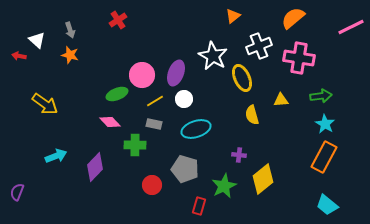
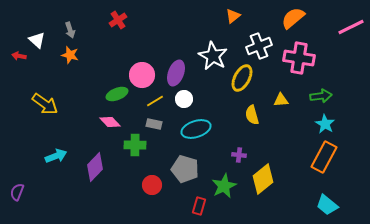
yellow ellipse: rotated 52 degrees clockwise
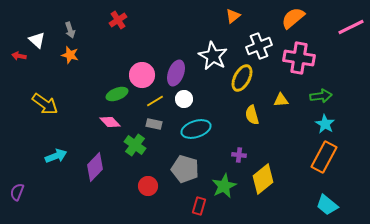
green cross: rotated 35 degrees clockwise
red circle: moved 4 px left, 1 px down
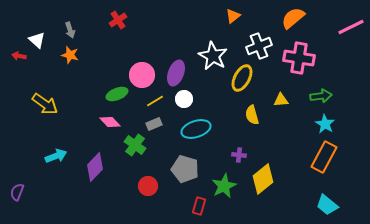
gray rectangle: rotated 35 degrees counterclockwise
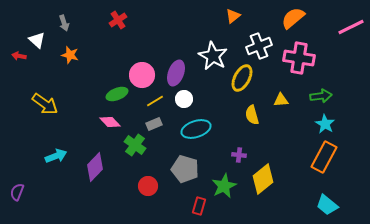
gray arrow: moved 6 px left, 7 px up
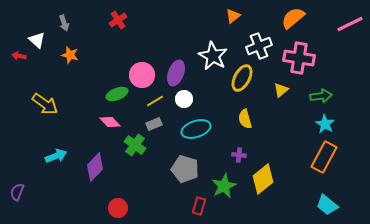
pink line: moved 1 px left, 3 px up
yellow triangle: moved 10 px up; rotated 35 degrees counterclockwise
yellow semicircle: moved 7 px left, 4 px down
red circle: moved 30 px left, 22 px down
